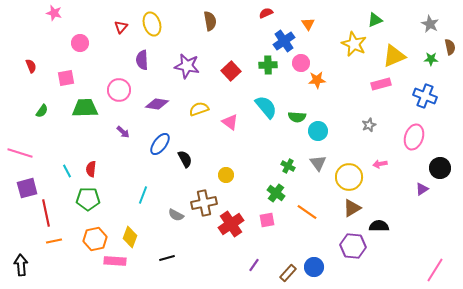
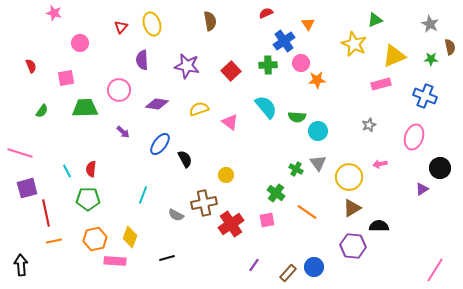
green cross at (288, 166): moved 8 px right, 3 px down
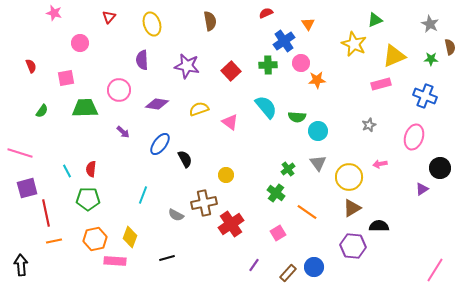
red triangle at (121, 27): moved 12 px left, 10 px up
green cross at (296, 169): moved 8 px left; rotated 24 degrees clockwise
pink square at (267, 220): moved 11 px right, 13 px down; rotated 21 degrees counterclockwise
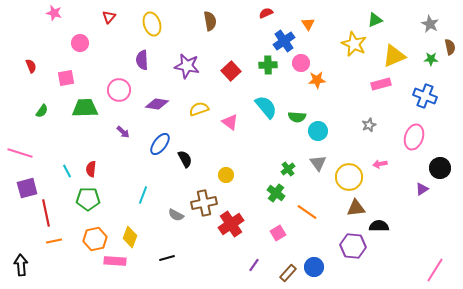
brown triangle at (352, 208): moved 4 px right; rotated 24 degrees clockwise
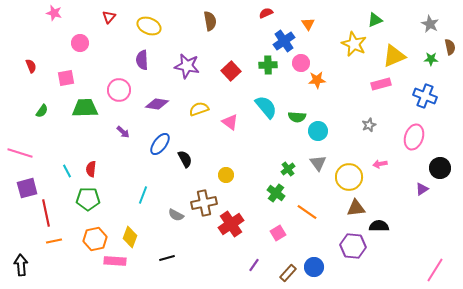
yellow ellipse at (152, 24): moved 3 px left, 2 px down; rotated 50 degrees counterclockwise
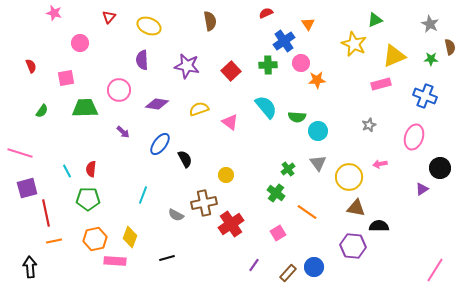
brown triangle at (356, 208): rotated 18 degrees clockwise
black arrow at (21, 265): moved 9 px right, 2 px down
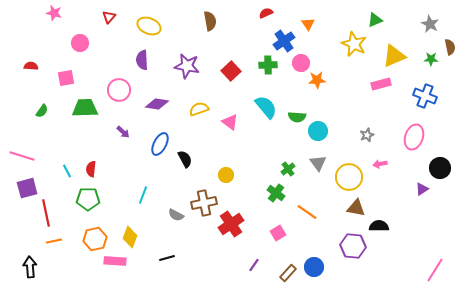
red semicircle at (31, 66): rotated 64 degrees counterclockwise
gray star at (369, 125): moved 2 px left, 10 px down
blue ellipse at (160, 144): rotated 10 degrees counterclockwise
pink line at (20, 153): moved 2 px right, 3 px down
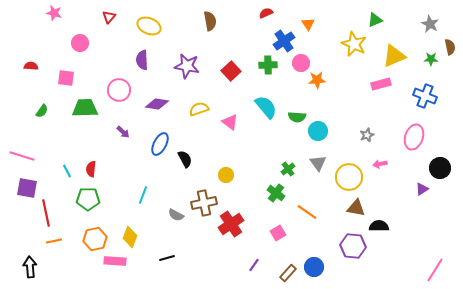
pink square at (66, 78): rotated 18 degrees clockwise
purple square at (27, 188): rotated 25 degrees clockwise
